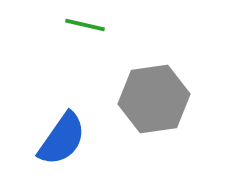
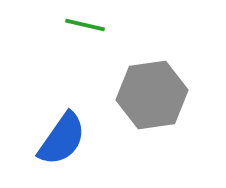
gray hexagon: moved 2 px left, 4 px up
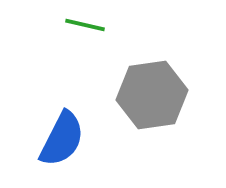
blue semicircle: rotated 8 degrees counterclockwise
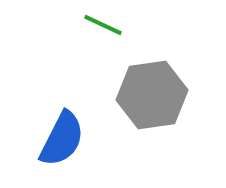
green line: moved 18 px right; rotated 12 degrees clockwise
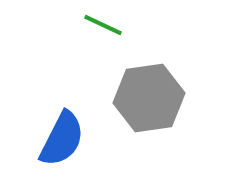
gray hexagon: moved 3 px left, 3 px down
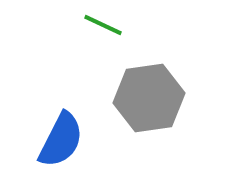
blue semicircle: moved 1 px left, 1 px down
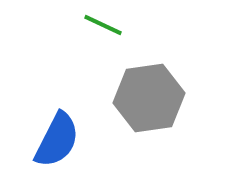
blue semicircle: moved 4 px left
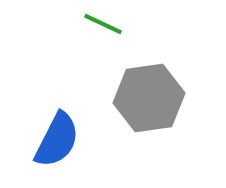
green line: moved 1 px up
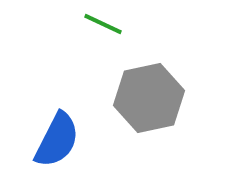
gray hexagon: rotated 4 degrees counterclockwise
